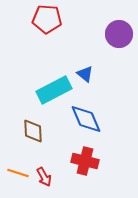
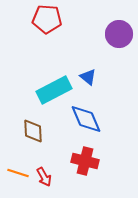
blue triangle: moved 3 px right, 3 px down
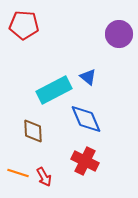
red pentagon: moved 23 px left, 6 px down
red cross: rotated 12 degrees clockwise
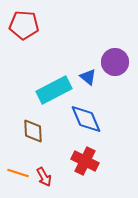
purple circle: moved 4 px left, 28 px down
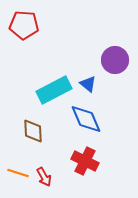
purple circle: moved 2 px up
blue triangle: moved 7 px down
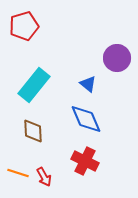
red pentagon: moved 1 px down; rotated 20 degrees counterclockwise
purple circle: moved 2 px right, 2 px up
cyan rectangle: moved 20 px left, 5 px up; rotated 24 degrees counterclockwise
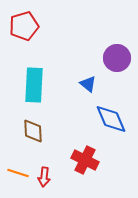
cyan rectangle: rotated 36 degrees counterclockwise
blue diamond: moved 25 px right
red cross: moved 1 px up
red arrow: rotated 36 degrees clockwise
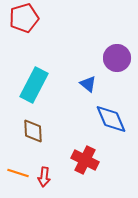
red pentagon: moved 8 px up
cyan rectangle: rotated 24 degrees clockwise
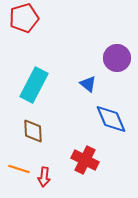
orange line: moved 1 px right, 4 px up
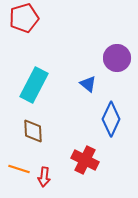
blue diamond: rotated 48 degrees clockwise
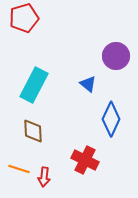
purple circle: moved 1 px left, 2 px up
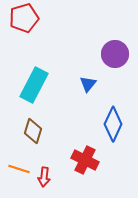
purple circle: moved 1 px left, 2 px up
blue triangle: rotated 30 degrees clockwise
blue diamond: moved 2 px right, 5 px down
brown diamond: rotated 20 degrees clockwise
